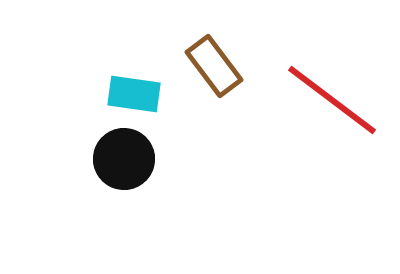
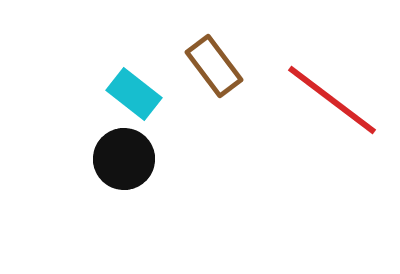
cyan rectangle: rotated 30 degrees clockwise
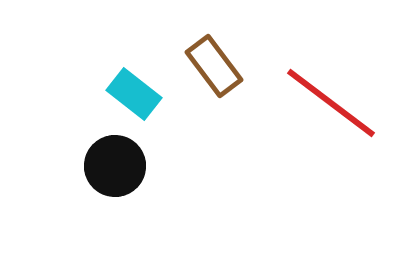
red line: moved 1 px left, 3 px down
black circle: moved 9 px left, 7 px down
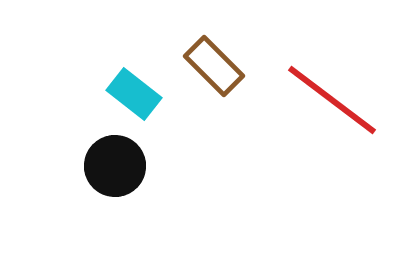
brown rectangle: rotated 8 degrees counterclockwise
red line: moved 1 px right, 3 px up
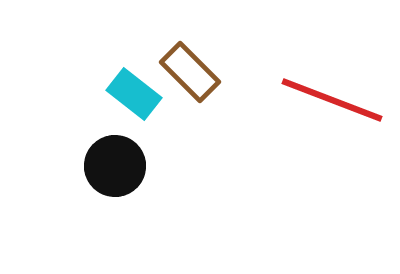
brown rectangle: moved 24 px left, 6 px down
red line: rotated 16 degrees counterclockwise
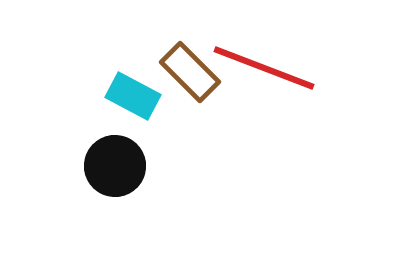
cyan rectangle: moved 1 px left, 2 px down; rotated 10 degrees counterclockwise
red line: moved 68 px left, 32 px up
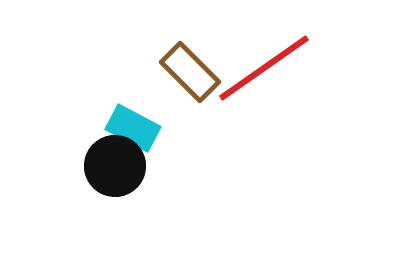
red line: rotated 56 degrees counterclockwise
cyan rectangle: moved 32 px down
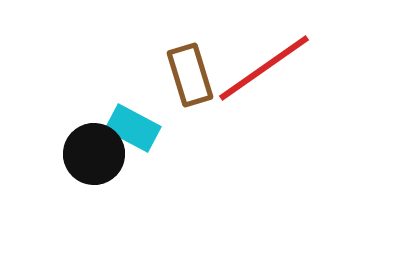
brown rectangle: moved 3 px down; rotated 28 degrees clockwise
black circle: moved 21 px left, 12 px up
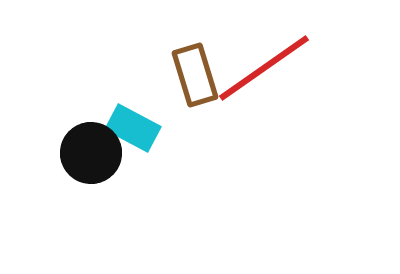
brown rectangle: moved 5 px right
black circle: moved 3 px left, 1 px up
